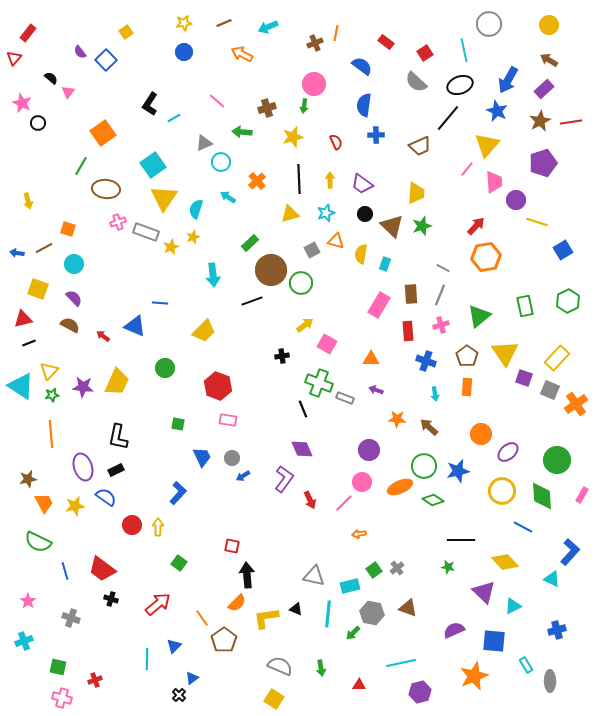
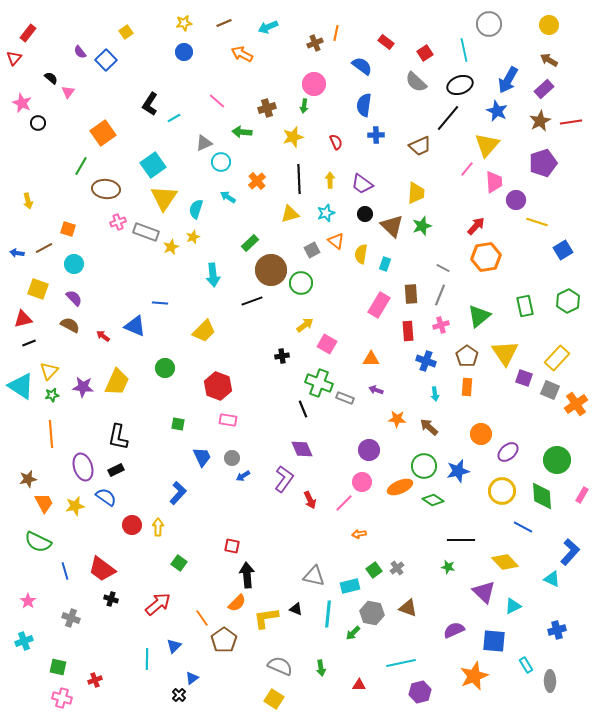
orange triangle at (336, 241): rotated 24 degrees clockwise
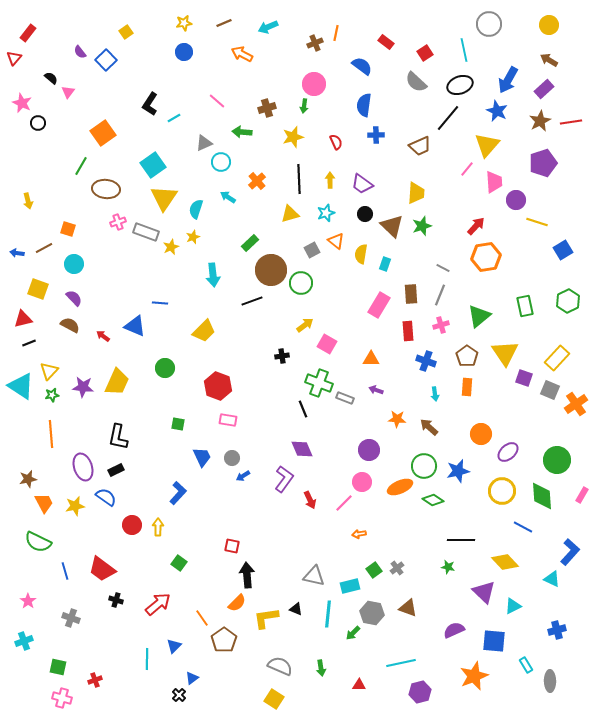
black cross at (111, 599): moved 5 px right, 1 px down
